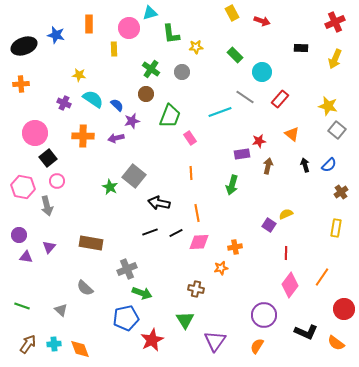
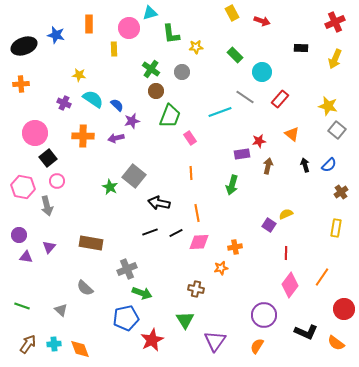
brown circle at (146, 94): moved 10 px right, 3 px up
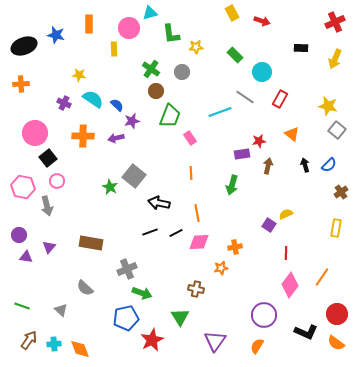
red rectangle at (280, 99): rotated 12 degrees counterclockwise
red circle at (344, 309): moved 7 px left, 5 px down
green triangle at (185, 320): moved 5 px left, 3 px up
brown arrow at (28, 344): moved 1 px right, 4 px up
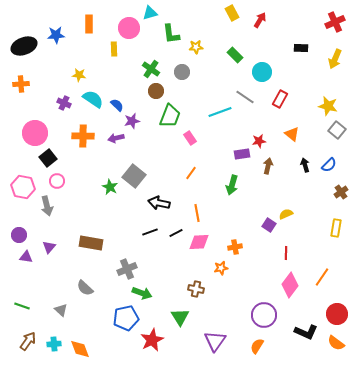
red arrow at (262, 21): moved 2 px left, 1 px up; rotated 77 degrees counterclockwise
blue star at (56, 35): rotated 18 degrees counterclockwise
orange line at (191, 173): rotated 40 degrees clockwise
brown arrow at (29, 340): moved 1 px left, 1 px down
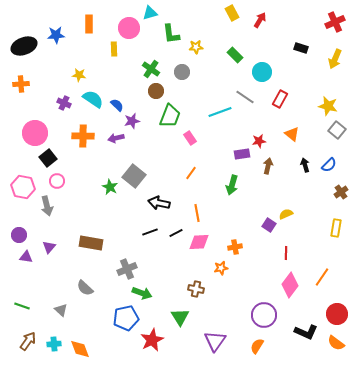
black rectangle at (301, 48): rotated 16 degrees clockwise
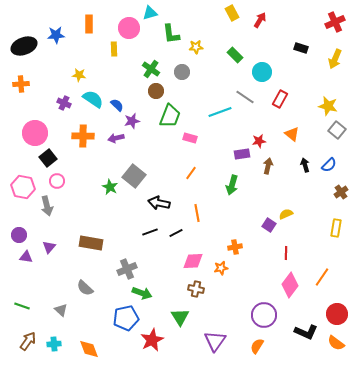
pink rectangle at (190, 138): rotated 40 degrees counterclockwise
pink diamond at (199, 242): moved 6 px left, 19 px down
orange diamond at (80, 349): moved 9 px right
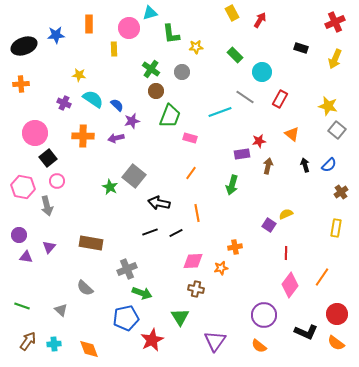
orange semicircle at (257, 346): moved 2 px right; rotated 84 degrees counterclockwise
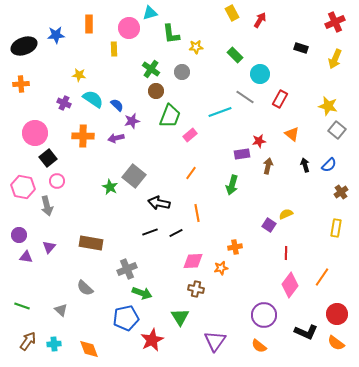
cyan circle at (262, 72): moved 2 px left, 2 px down
pink rectangle at (190, 138): moved 3 px up; rotated 56 degrees counterclockwise
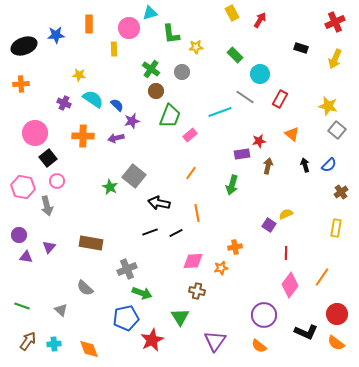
brown cross at (196, 289): moved 1 px right, 2 px down
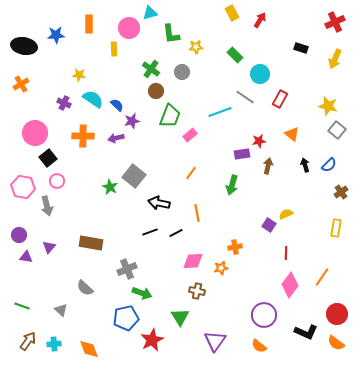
black ellipse at (24, 46): rotated 30 degrees clockwise
orange cross at (21, 84): rotated 28 degrees counterclockwise
